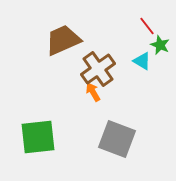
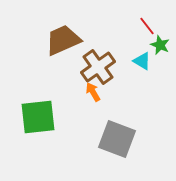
brown cross: moved 2 px up
green square: moved 20 px up
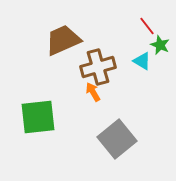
brown cross: rotated 20 degrees clockwise
gray square: rotated 30 degrees clockwise
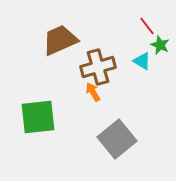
brown trapezoid: moved 3 px left
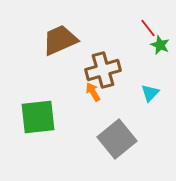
red line: moved 1 px right, 2 px down
cyan triangle: moved 8 px right, 32 px down; rotated 42 degrees clockwise
brown cross: moved 5 px right, 3 px down
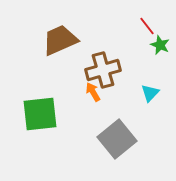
red line: moved 1 px left, 2 px up
green square: moved 2 px right, 3 px up
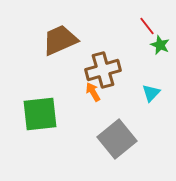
cyan triangle: moved 1 px right
